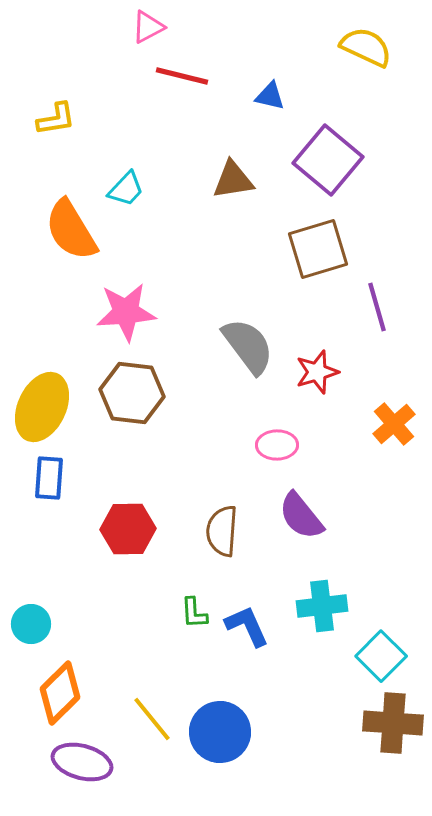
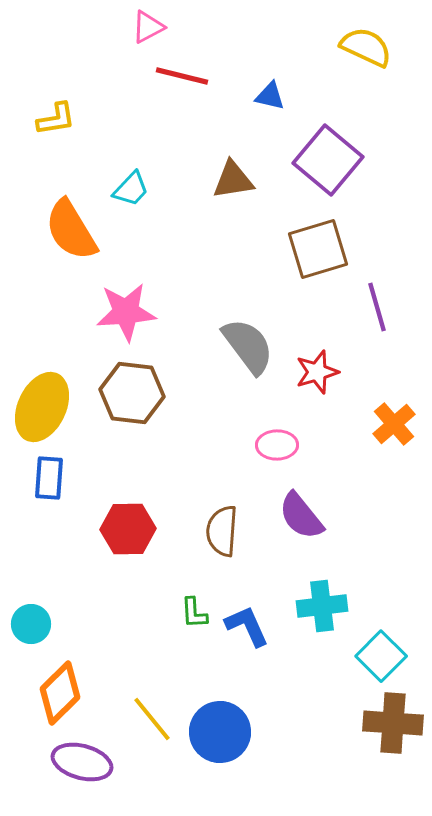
cyan trapezoid: moved 5 px right
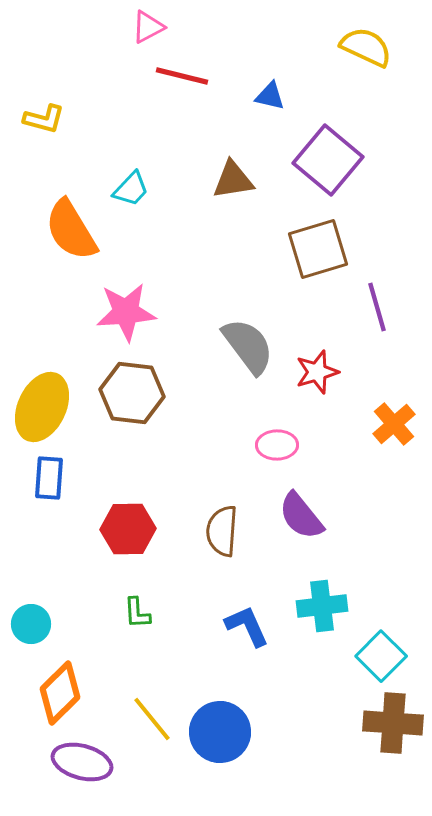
yellow L-shape: moved 12 px left; rotated 24 degrees clockwise
green L-shape: moved 57 px left
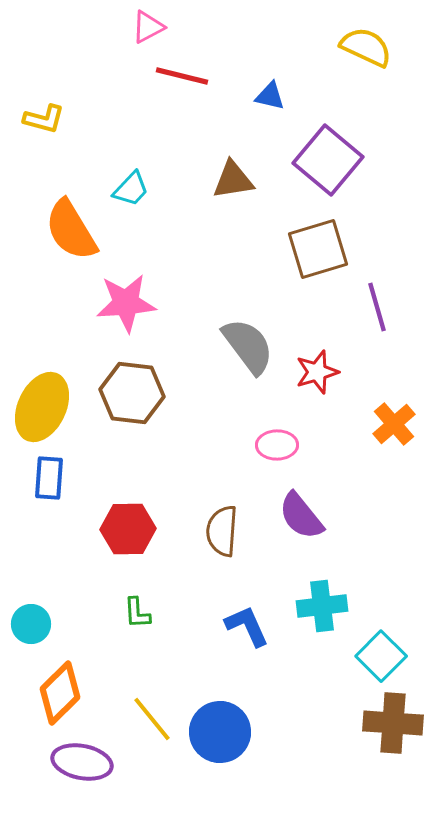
pink star: moved 9 px up
purple ellipse: rotated 4 degrees counterclockwise
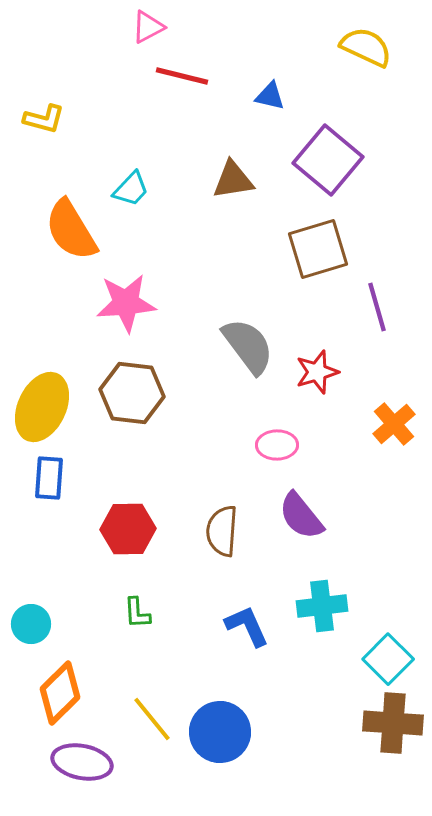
cyan square: moved 7 px right, 3 px down
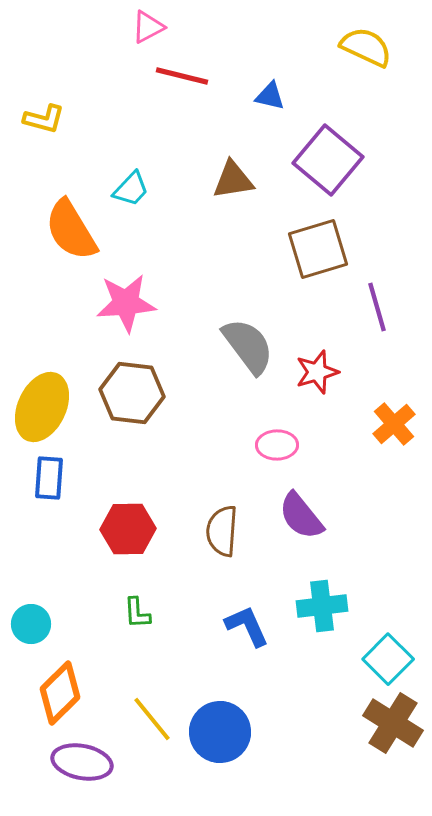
brown cross: rotated 28 degrees clockwise
